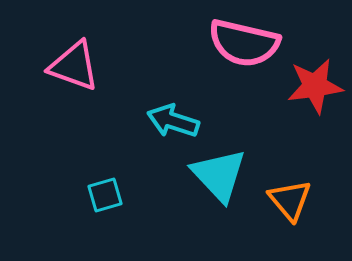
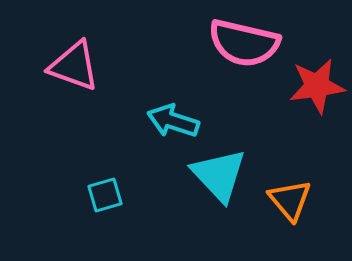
red star: moved 2 px right
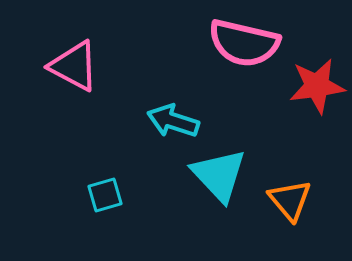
pink triangle: rotated 8 degrees clockwise
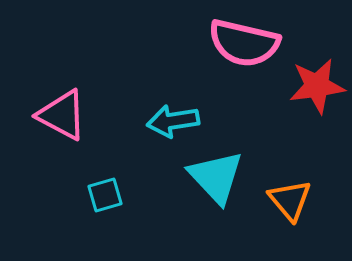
pink triangle: moved 12 px left, 49 px down
cyan arrow: rotated 27 degrees counterclockwise
cyan triangle: moved 3 px left, 2 px down
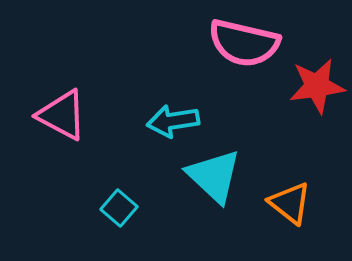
cyan triangle: moved 2 px left, 1 px up; rotated 4 degrees counterclockwise
cyan square: moved 14 px right, 13 px down; rotated 33 degrees counterclockwise
orange triangle: moved 3 px down; rotated 12 degrees counterclockwise
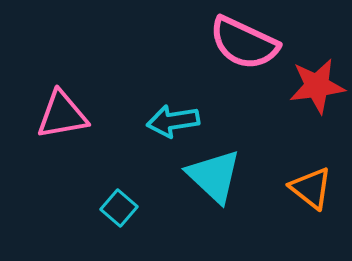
pink semicircle: rotated 12 degrees clockwise
pink triangle: rotated 38 degrees counterclockwise
orange triangle: moved 21 px right, 15 px up
